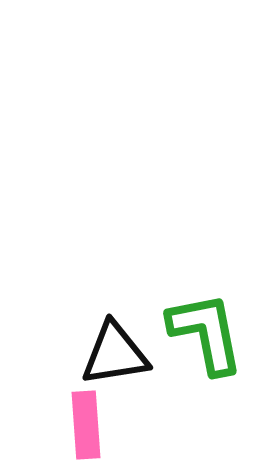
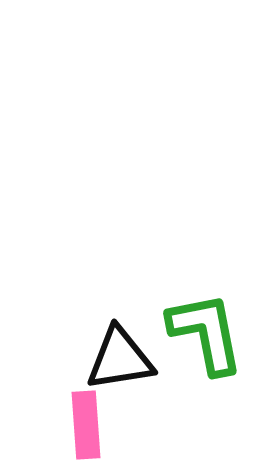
black triangle: moved 5 px right, 5 px down
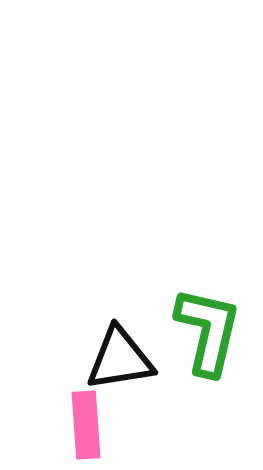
green L-shape: moved 2 px right, 2 px up; rotated 24 degrees clockwise
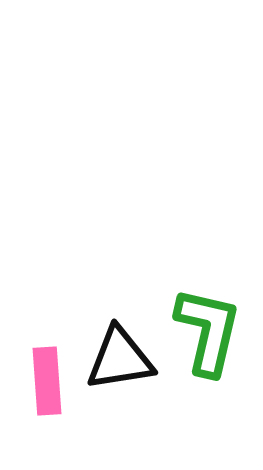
pink rectangle: moved 39 px left, 44 px up
